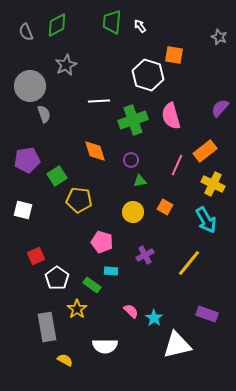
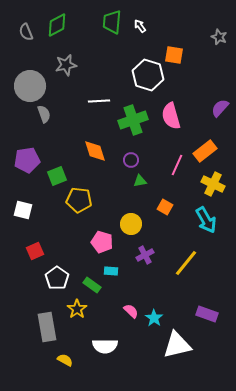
gray star at (66, 65): rotated 15 degrees clockwise
green square at (57, 176): rotated 12 degrees clockwise
yellow circle at (133, 212): moved 2 px left, 12 px down
red square at (36, 256): moved 1 px left, 5 px up
yellow line at (189, 263): moved 3 px left
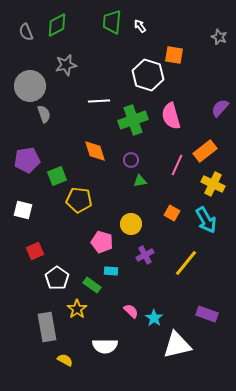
orange square at (165, 207): moved 7 px right, 6 px down
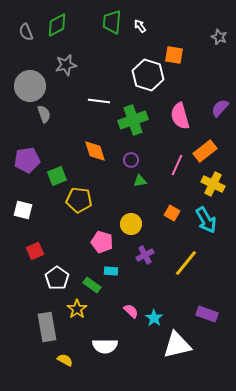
white line at (99, 101): rotated 10 degrees clockwise
pink semicircle at (171, 116): moved 9 px right
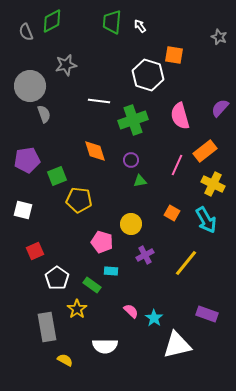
green diamond at (57, 25): moved 5 px left, 4 px up
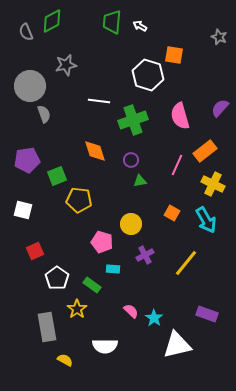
white arrow at (140, 26): rotated 24 degrees counterclockwise
cyan rectangle at (111, 271): moved 2 px right, 2 px up
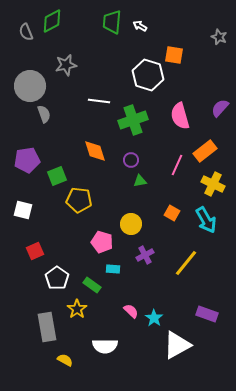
white triangle at (177, 345): rotated 16 degrees counterclockwise
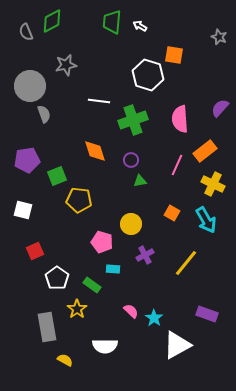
pink semicircle at (180, 116): moved 3 px down; rotated 12 degrees clockwise
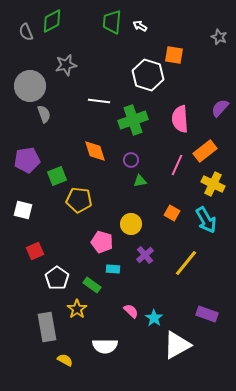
purple cross at (145, 255): rotated 12 degrees counterclockwise
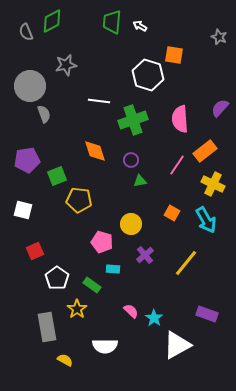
pink line at (177, 165): rotated 10 degrees clockwise
